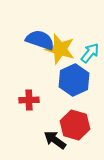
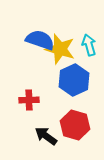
cyan arrow: moved 1 px left, 8 px up; rotated 55 degrees counterclockwise
black arrow: moved 9 px left, 4 px up
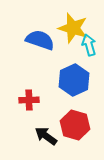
yellow star: moved 13 px right, 21 px up
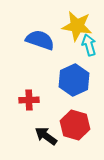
yellow star: moved 4 px right, 2 px up; rotated 8 degrees counterclockwise
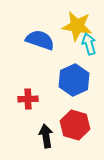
cyan arrow: moved 1 px up
red cross: moved 1 px left, 1 px up
black arrow: rotated 45 degrees clockwise
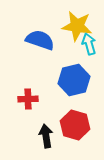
blue hexagon: rotated 12 degrees clockwise
